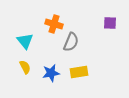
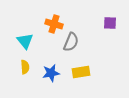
yellow semicircle: rotated 24 degrees clockwise
yellow rectangle: moved 2 px right
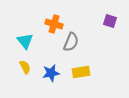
purple square: moved 2 px up; rotated 16 degrees clockwise
yellow semicircle: rotated 24 degrees counterclockwise
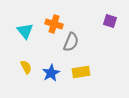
cyan triangle: moved 10 px up
yellow semicircle: moved 1 px right
blue star: rotated 18 degrees counterclockwise
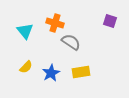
orange cross: moved 1 px right, 1 px up
gray semicircle: rotated 78 degrees counterclockwise
yellow semicircle: rotated 72 degrees clockwise
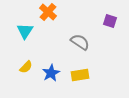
orange cross: moved 7 px left, 11 px up; rotated 24 degrees clockwise
cyan triangle: rotated 12 degrees clockwise
gray semicircle: moved 9 px right
yellow rectangle: moved 1 px left, 3 px down
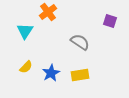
orange cross: rotated 12 degrees clockwise
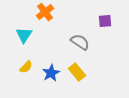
orange cross: moved 3 px left
purple square: moved 5 px left; rotated 24 degrees counterclockwise
cyan triangle: moved 1 px left, 4 px down
yellow rectangle: moved 3 px left, 3 px up; rotated 60 degrees clockwise
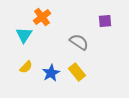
orange cross: moved 3 px left, 5 px down
gray semicircle: moved 1 px left
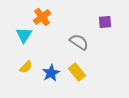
purple square: moved 1 px down
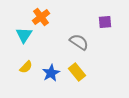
orange cross: moved 1 px left
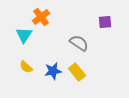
gray semicircle: moved 1 px down
yellow semicircle: rotated 88 degrees clockwise
blue star: moved 2 px right, 2 px up; rotated 18 degrees clockwise
